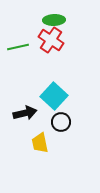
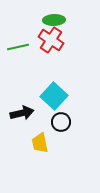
black arrow: moved 3 px left
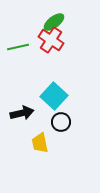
green ellipse: moved 2 px down; rotated 35 degrees counterclockwise
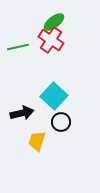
yellow trapezoid: moved 3 px left, 2 px up; rotated 30 degrees clockwise
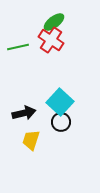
cyan square: moved 6 px right, 6 px down
black arrow: moved 2 px right
yellow trapezoid: moved 6 px left, 1 px up
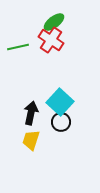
black arrow: moved 7 px right; rotated 65 degrees counterclockwise
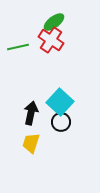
yellow trapezoid: moved 3 px down
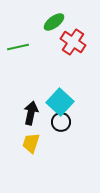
red cross: moved 22 px right, 2 px down
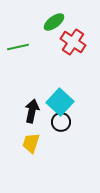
black arrow: moved 1 px right, 2 px up
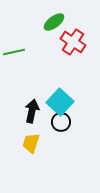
green line: moved 4 px left, 5 px down
